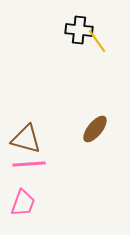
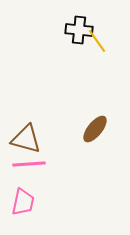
pink trapezoid: moved 1 px up; rotated 8 degrees counterclockwise
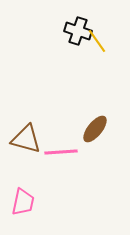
black cross: moved 1 px left, 1 px down; rotated 12 degrees clockwise
pink line: moved 32 px right, 12 px up
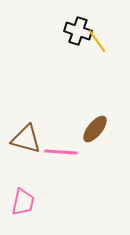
pink line: rotated 8 degrees clockwise
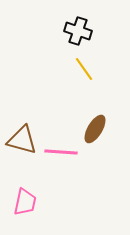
yellow line: moved 13 px left, 28 px down
brown ellipse: rotated 8 degrees counterclockwise
brown triangle: moved 4 px left, 1 px down
pink trapezoid: moved 2 px right
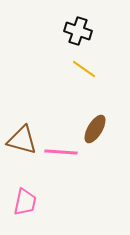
yellow line: rotated 20 degrees counterclockwise
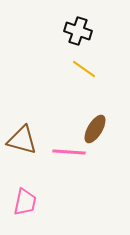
pink line: moved 8 px right
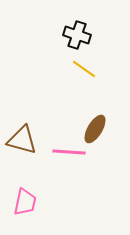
black cross: moved 1 px left, 4 px down
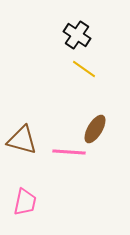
black cross: rotated 16 degrees clockwise
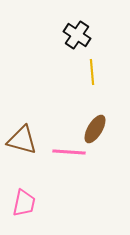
yellow line: moved 8 px right, 3 px down; rotated 50 degrees clockwise
pink trapezoid: moved 1 px left, 1 px down
